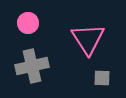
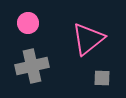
pink triangle: rotated 24 degrees clockwise
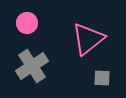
pink circle: moved 1 px left
gray cross: rotated 20 degrees counterclockwise
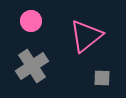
pink circle: moved 4 px right, 2 px up
pink triangle: moved 2 px left, 3 px up
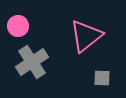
pink circle: moved 13 px left, 5 px down
gray cross: moved 4 px up
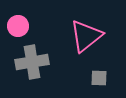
gray cross: rotated 24 degrees clockwise
gray square: moved 3 px left
